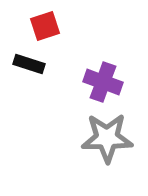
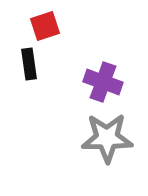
black rectangle: rotated 64 degrees clockwise
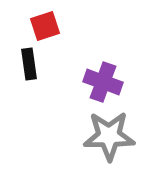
gray star: moved 2 px right, 2 px up
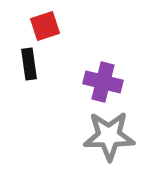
purple cross: rotated 6 degrees counterclockwise
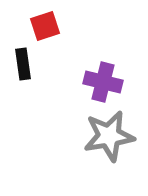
black rectangle: moved 6 px left
gray star: rotated 9 degrees counterclockwise
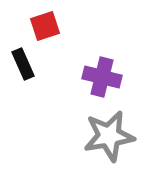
black rectangle: rotated 16 degrees counterclockwise
purple cross: moved 1 px left, 5 px up
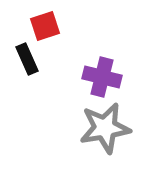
black rectangle: moved 4 px right, 5 px up
gray star: moved 4 px left, 8 px up
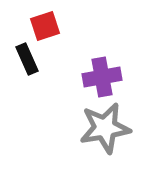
purple cross: rotated 24 degrees counterclockwise
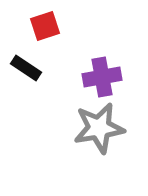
black rectangle: moved 1 px left, 9 px down; rotated 32 degrees counterclockwise
gray star: moved 6 px left
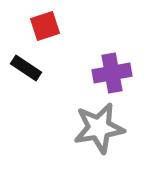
purple cross: moved 10 px right, 4 px up
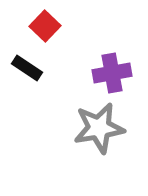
red square: rotated 28 degrees counterclockwise
black rectangle: moved 1 px right
